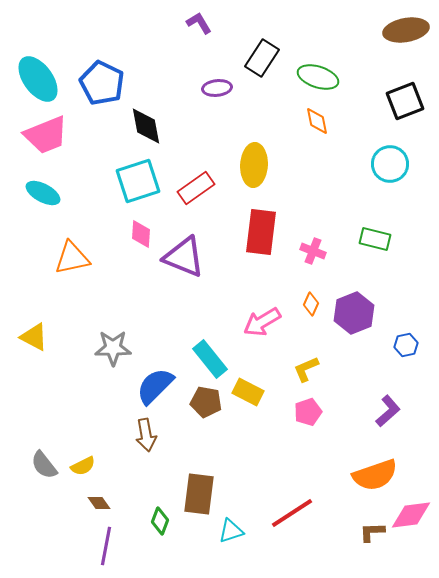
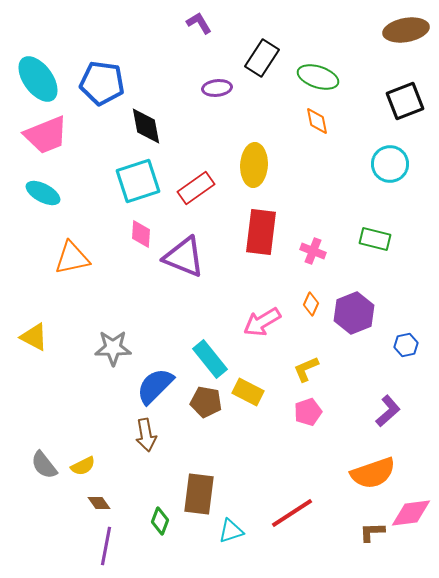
blue pentagon at (102, 83): rotated 18 degrees counterclockwise
orange semicircle at (375, 475): moved 2 px left, 2 px up
pink diamond at (411, 515): moved 2 px up
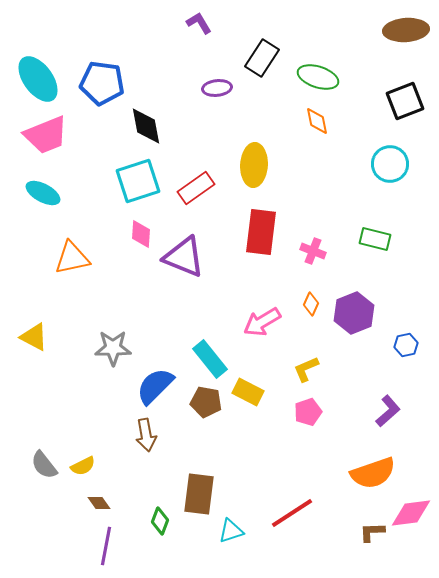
brown ellipse at (406, 30): rotated 6 degrees clockwise
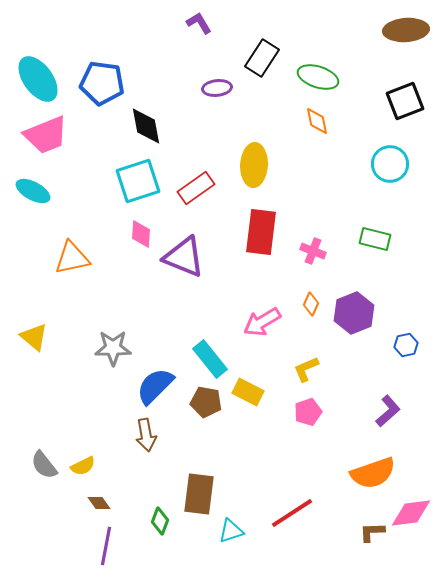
cyan ellipse at (43, 193): moved 10 px left, 2 px up
yellow triangle at (34, 337): rotated 12 degrees clockwise
